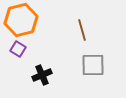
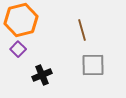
purple square: rotated 14 degrees clockwise
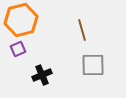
purple square: rotated 21 degrees clockwise
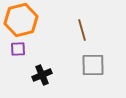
purple square: rotated 21 degrees clockwise
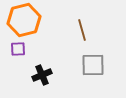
orange hexagon: moved 3 px right
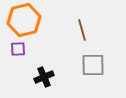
black cross: moved 2 px right, 2 px down
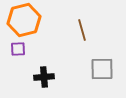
gray square: moved 9 px right, 4 px down
black cross: rotated 18 degrees clockwise
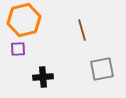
gray square: rotated 10 degrees counterclockwise
black cross: moved 1 px left
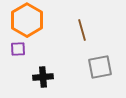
orange hexagon: moved 3 px right; rotated 16 degrees counterclockwise
gray square: moved 2 px left, 2 px up
